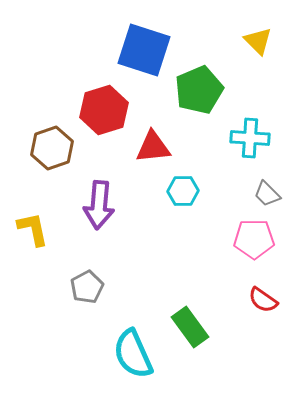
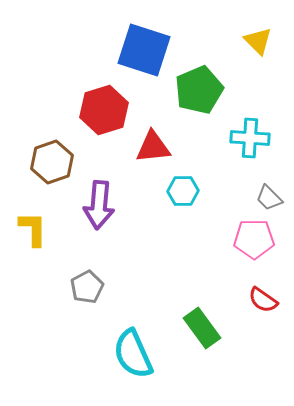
brown hexagon: moved 14 px down
gray trapezoid: moved 2 px right, 4 px down
yellow L-shape: rotated 12 degrees clockwise
green rectangle: moved 12 px right, 1 px down
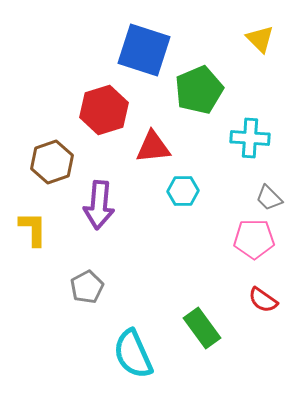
yellow triangle: moved 2 px right, 2 px up
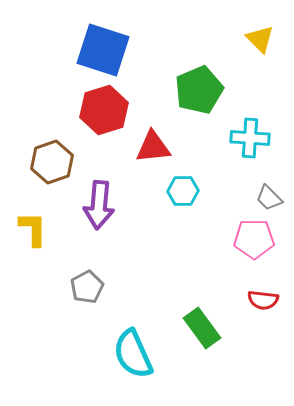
blue square: moved 41 px left
red semicircle: rotated 28 degrees counterclockwise
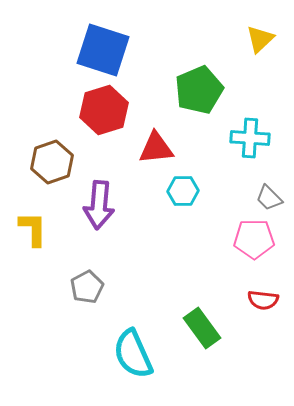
yellow triangle: rotated 32 degrees clockwise
red triangle: moved 3 px right, 1 px down
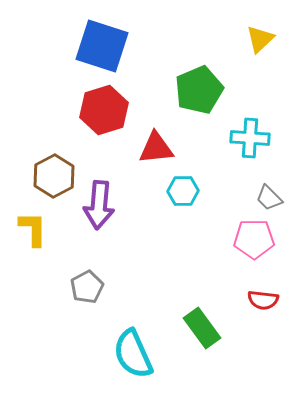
blue square: moved 1 px left, 4 px up
brown hexagon: moved 2 px right, 14 px down; rotated 9 degrees counterclockwise
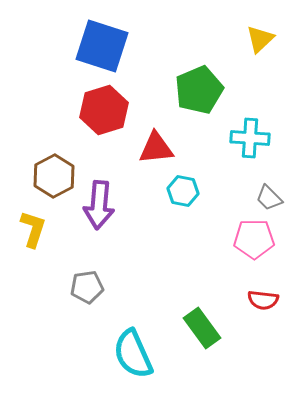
cyan hexagon: rotated 12 degrees clockwise
yellow L-shape: rotated 18 degrees clockwise
gray pentagon: rotated 20 degrees clockwise
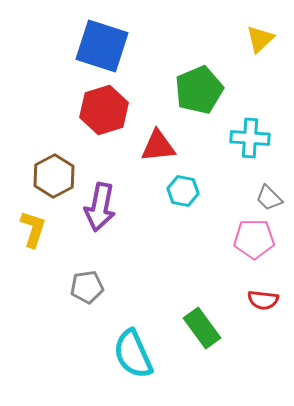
red triangle: moved 2 px right, 2 px up
purple arrow: moved 1 px right, 2 px down; rotated 6 degrees clockwise
